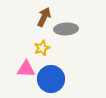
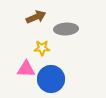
brown arrow: moved 8 px left; rotated 42 degrees clockwise
yellow star: rotated 21 degrees clockwise
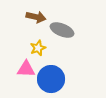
brown arrow: rotated 36 degrees clockwise
gray ellipse: moved 4 px left, 1 px down; rotated 25 degrees clockwise
yellow star: moved 4 px left; rotated 21 degrees counterclockwise
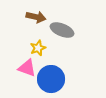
pink triangle: moved 1 px right, 1 px up; rotated 18 degrees clockwise
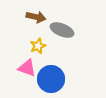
yellow star: moved 2 px up
